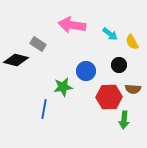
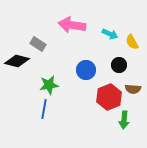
cyan arrow: rotated 14 degrees counterclockwise
black diamond: moved 1 px right, 1 px down
blue circle: moved 1 px up
green star: moved 14 px left, 2 px up
red hexagon: rotated 20 degrees counterclockwise
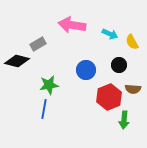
gray rectangle: rotated 63 degrees counterclockwise
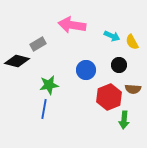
cyan arrow: moved 2 px right, 2 px down
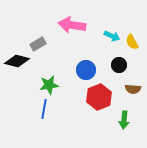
red hexagon: moved 10 px left
